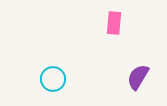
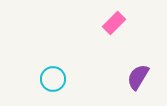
pink rectangle: rotated 40 degrees clockwise
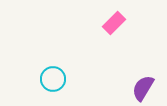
purple semicircle: moved 5 px right, 11 px down
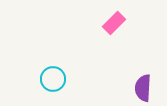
purple semicircle: rotated 28 degrees counterclockwise
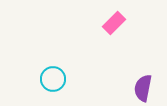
purple semicircle: rotated 8 degrees clockwise
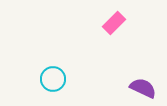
purple semicircle: rotated 104 degrees clockwise
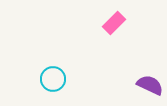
purple semicircle: moved 7 px right, 3 px up
